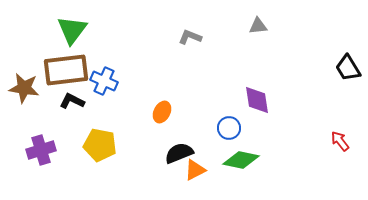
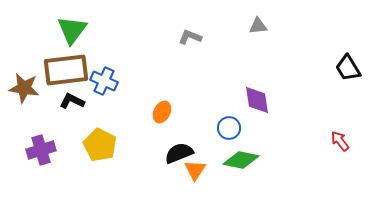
yellow pentagon: rotated 16 degrees clockwise
orange triangle: rotated 30 degrees counterclockwise
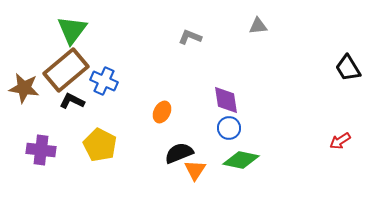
brown rectangle: rotated 33 degrees counterclockwise
purple diamond: moved 31 px left
red arrow: rotated 85 degrees counterclockwise
purple cross: rotated 24 degrees clockwise
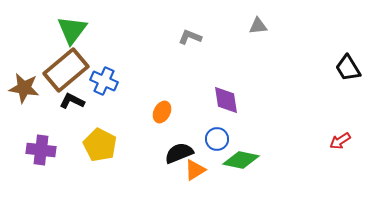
blue circle: moved 12 px left, 11 px down
orange triangle: rotated 25 degrees clockwise
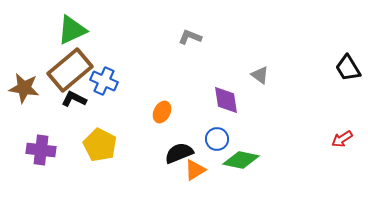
gray triangle: moved 2 px right, 49 px down; rotated 42 degrees clockwise
green triangle: rotated 28 degrees clockwise
brown rectangle: moved 4 px right
black L-shape: moved 2 px right, 2 px up
red arrow: moved 2 px right, 2 px up
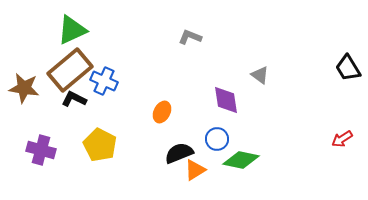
purple cross: rotated 8 degrees clockwise
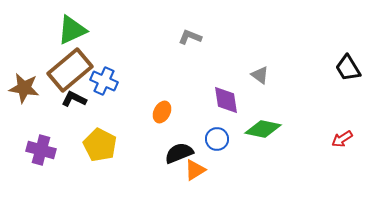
green diamond: moved 22 px right, 31 px up
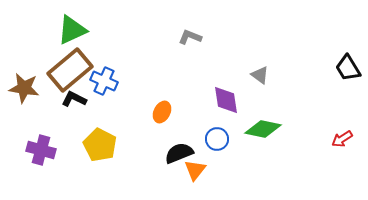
orange triangle: rotated 20 degrees counterclockwise
